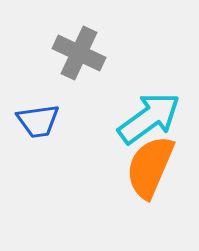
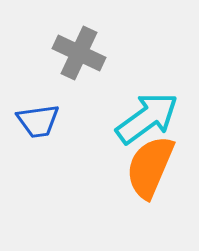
cyan arrow: moved 2 px left
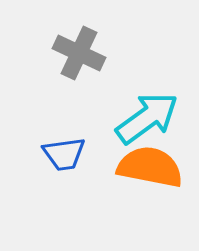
blue trapezoid: moved 26 px right, 33 px down
orange semicircle: rotated 78 degrees clockwise
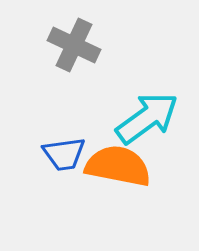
gray cross: moved 5 px left, 8 px up
orange semicircle: moved 32 px left, 1 px up
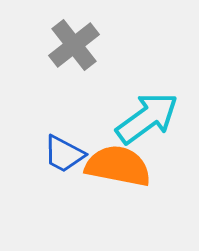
gray cross: rotated 27 degrees clockwise
blue trapezoid: rotated 36 degrees clockwise
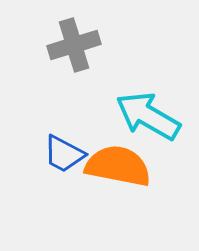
gray cross: rotated 21 degrees clockwise
cyan arrow: moved 1 px right, 2 px up; rotated 114 degrees counterclockwise
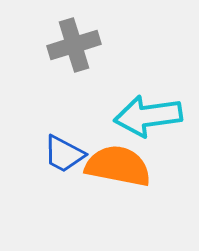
cyan arrow: rotated 38 degrees counterclockwise
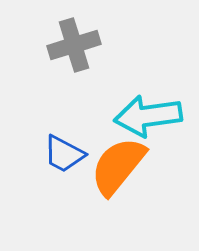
orange semicircle: rotated 62 degrees counterclockwise
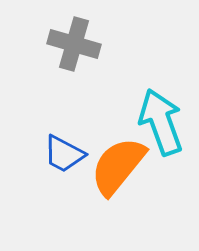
gray cross: moved 1 px up; rotated 33 degrees clockwise
cyan arrow: moved 13 px right, 6 px down; rotated 78 degrees clockwise
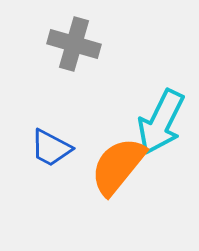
cyan arrow: rotated 134 degrees counterclockwise
blue trapezoid: moved 13 px left, 6 px up
